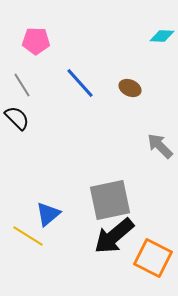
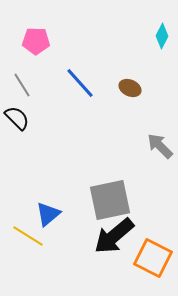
cyan diamond: rotated 65 degrees counterclockwise
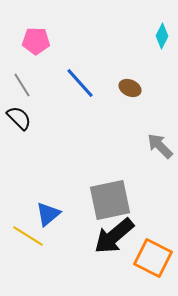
black semicircle: moved 2 px right
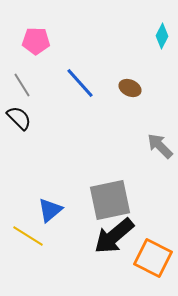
blue triangle: moved 2 px right, 4 px up
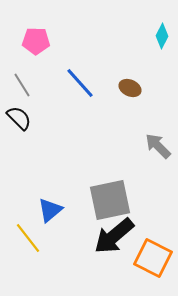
gray arrow: moved 2 px left
yellow line: moved 2 px down; rotated 20 degrees clockwise
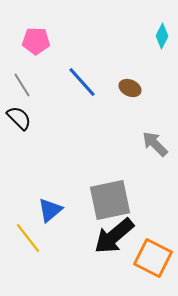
blue line: moved 2 px right, 1 px up
gray arrow: moved 3 px left, 2 px up
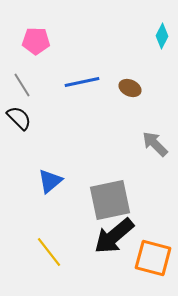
blue line: rotated 60 degrees counterclockwise
blue triangle: moved 29 px up
yellow line: moved 21 px right, 14 px down
orange square: rotated 12 degrees counterclockwise
